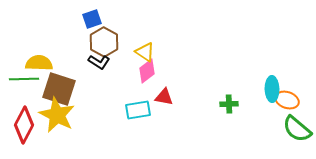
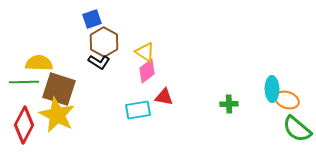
green line: moved 3 px down
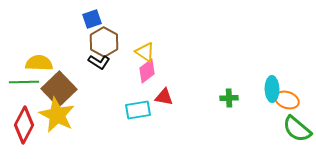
brown square: rotated 28 degrees clockwise
green cross: moved 6 px up
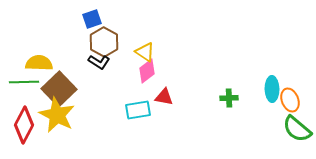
orange ellipse: moved 3 px right; rotated 50 degrees clockwise
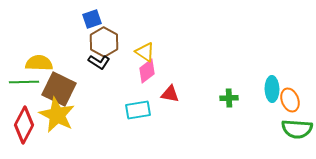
brown square: rotated 20 degrees counterclockwise
red triangle: moved 6 px right, 3 px up
green semicircle: rotated 36 degrees counterclockwise
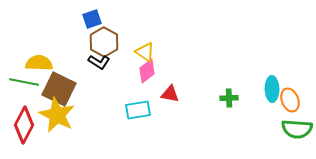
green line: rotated 12 degrees clockwise
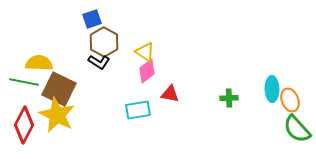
green semicircle: rotated 44 degrees clockwise
